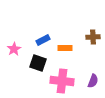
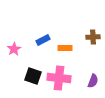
black square: moved 5 px left, 13 px down
pink cross: moved 3 px left, 3 px up
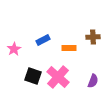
orange rectangle: moved 4 px right
pink cross: moved 1 px left, 1 px up; rotated 35 degrees clockwise
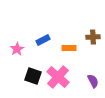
pink star: moved 3 px right
purple semicircle: rotated 48 degrees counterclockwise
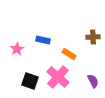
blue rectangle: rotated 40 degrees clockwise
orange rectangle: moved 6 px down; rotated 32 degrees clockwise
black square: moved 3 px left, 5 px down
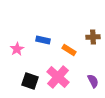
orange rectangle: moved 4 px up
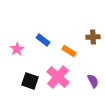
blue rectangle: rotated 24 degrees clockwise
orange rectangle: moved 1 px down
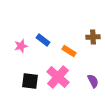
pink star: moved 4 px right, 3 px up; rotated 16 degrees clockwise
black square: rotated 12 degrees counterclockwise
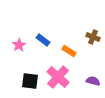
brown cross: rotated 24 degrees clockwise
pink star: moved 2 px left, 1 px up; rotated 16 degrees counterclockwise
purple semicircle: rotated 48 degrees counterclockwise
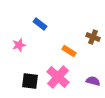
blue rectangle: moved 3 px left, 16 px up
pink star: rotated 16 degrees clockwise
